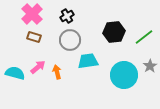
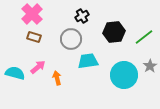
black cross: moved 15 px right
gray circle: moved 1 px right, 1 px up
orange arrow: moved 6 px down
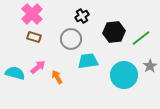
green line: moved 3 px left, 1 px down
orange arrow: moved 1 px up; rotated 16 degrees counterclockwise
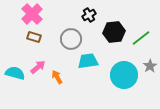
black cross: moved 7 px right, 1 px up
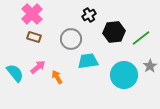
cyan semicircle: rotated 36 degrees clockwise
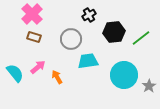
gray star: moved 1 px left, 20 px down
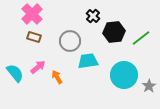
black cross: moved 4 px right, 1 px down; rotated 16 degrees counterclockwise
gray circle: moved 1 px left, 2 px down
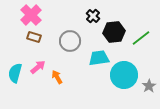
pink cross: moved 1 px left, 1 px down
cyan trapezoid: moved 11 px right, 3 px up
cyan semicircle: rotated 126 degrees counterclockwise
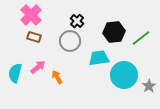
black cross: moved 16 px left, 5 px down
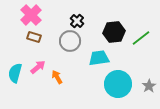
cyan circle: moved 6 px left, 9 px down
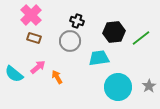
black cross: rotated 24 degrees counterclockwise
brown rectangle: moved 1 px down
cyan semicircle: moved 1 px left, 1 px down; rotated 66 degrees counterclockwise
cyan circle: moved 3 px down
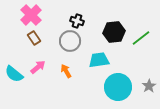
brown rectangle: rotated 40 degrees clockwise
cyan trapezoid: moved 2 px down
orange arrow: moved 9 px right, 6 px up
